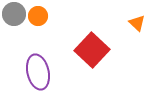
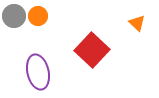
gray circle: moved 2 px down
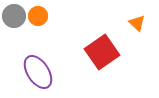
red square: moved 10 px right, 2 px down; rotated 12 degrees clockwise
purple ellipse: rotated 20 degrees counterclockwise
